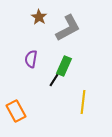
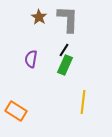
gray L-shape: moved 9 px up; rotated 60 degrees counterclockwise
green rectangle: moved 1 px right, 1 px up
black line: moved 10 px right, 30 px up
orange rectangle: rotated 30 degrees counterclockwise
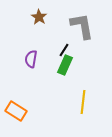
gray L-shape: moved 14 px right, 7 px down; rotated 12 degrees counterclockwise
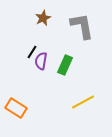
brown star: moved 4 px right, 1 px down; rotated 14 degrees clockwise
black line: moved 32 px left, 2 px down
purple semicircle: moved 10 px right, 2 px down
yellow line: rotated 55 degrees clockwise
orange rectangle: moved 3 px up
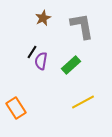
green rectangle: moved 6 px right; rotated 24 degrees clockwise
orange rectangle: rotated 25 degrees clockwise
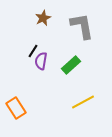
black line: moved 1 px right, 1 px up
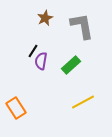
brown star: moved 2 px right
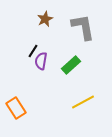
brown star: moved 1 px down
gray L-shape: moved 1 px right, 1 px down
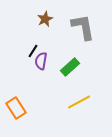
green rectangle: moved 1 px left, 2 px down
yellow line: moved 4 px left
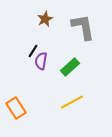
yellow line: moved 7 px left
